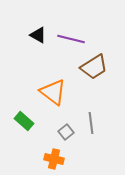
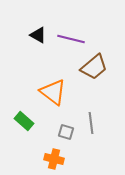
brown trapezoid: rotated 8 degrees counterclockwise
gray square: rotated 35 degrees counterclockwise
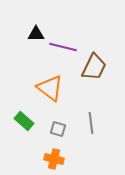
black triangle: moved 2 px left, 1 px up; rotated 30 degrees counterclockwise
purple line: moved 8 px left, 8 px down
brown trapezoid: rotated 24 degrees counterclockwise
orange triangle: moved 3 px left, 4 px up
gray square: moved 8 px left, 3 px up
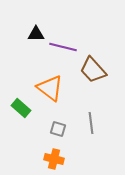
brown trapezoid: moved 1 px left, 3 px down; rotated 112 degrees clockwise
green rectangle: moved 3 px left, 13 px up
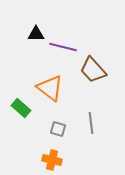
orange cross: moved 2 px left, 1 px down
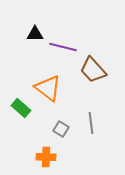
black triangle: moved 1 px left
orange triangle: moved 2 px left
gray square: moved 3 px right; rotated 14 degrees clockwise
orange cross: moved 6 px left, 3 px up; rotated 12 degrees counterclockwise
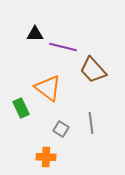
green rectangle: rotated 24 degrees clockwise
